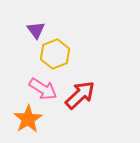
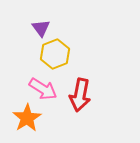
purple triangle: moved 5 px right, 2 px up
red arrow: rotated 144 degrees clockwise
orange star: moved 1 px left, 1 px up
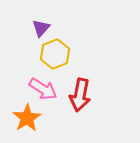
purple triangle: rotated 18 degrees clockwise
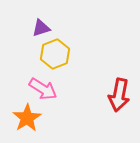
purple triangle: rotated 30 degrees clockwise
red arrow: moved 39 px right
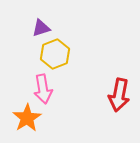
pink arrow: rotated 48 degrees clockwise
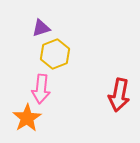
pink arrow: moved 2 px left; rotated 16 degrees clockwise
